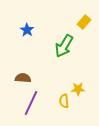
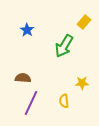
yellow star: moved 4 px right, 6 px up
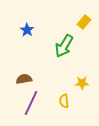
brown semicircle: moved 1 px right, 1 px down; rotated 14 degrees counterclockwise
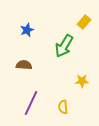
blue star: rotated 16 degrees clockwise
brown semicircle: moved 14 px up; rotated 14 degrees clockwise
yellow star: moved 2 px up
yellow semicircle: moved 1 px left, 6 px down
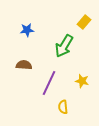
blue star: rotated 16 degrees clockwise
yellow star: rotated 16 degrees clockwise
purple line: moved 18 px right, 20 px up
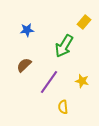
brown semicircle: rotated 49 degrees counterclockwise
purple line: moved 1 px up; rotated 10 degrees clockwise
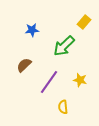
blue star: moved 5 px right
green arrow: rotated 15 degrees clockwise
yellow star: moved 2 px left, 1 px up
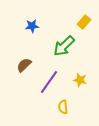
blue star: moved 4 px up
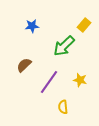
yellow rectangle: moved 3 px down
